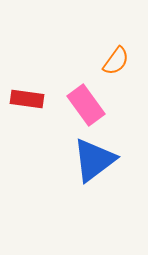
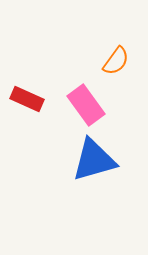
red rectangle: rotated 16 degrees clockwise
blue triangle: rotated 21 degrees clockwise
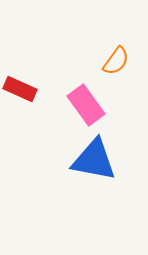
red rectangle: moved 7 px left, 10 px up
blue triangle: rotated 27 degrees clockwise
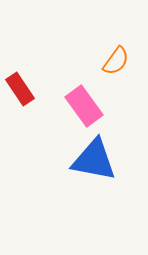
red rectangle: rotated 32 degrees clockwise
pink rectangle: moved 2 px left, 1 px down
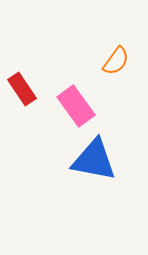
red rectangle: moved 2 px right
pink rectangle: moved 8 px left
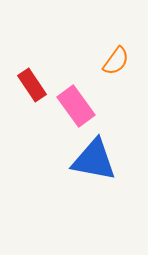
red rectangle: moved 10 px right, 4 px up
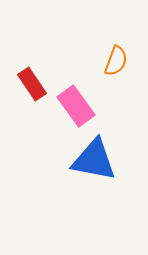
orange semicircle: rotated 16 degrees counterclockwise
red rectangle: moved 1 px up
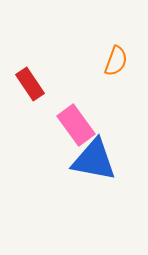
red rectangle: moved 2 px left
pink rectangle: moved 19 px down
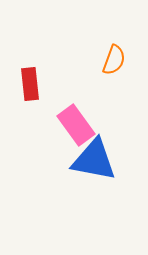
orange semicircle: moved 2 px left, 1 px up
red rectangle: rotated 28 degrees clockwise
